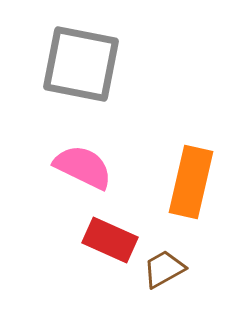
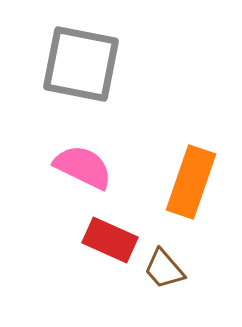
orange rectangle: rotated 6 degrees clockwise
brown trapezoid: rotated 102 degrees counterclockwise
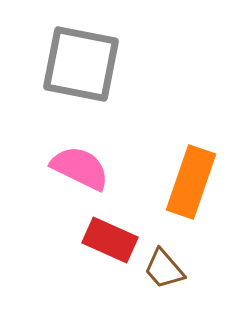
pink semicircle: moved 3 px left, 1 px down
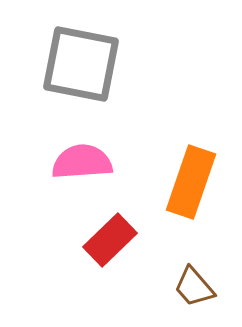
pink semicircle: moved 2 px right, 6 px up; rotated 30 degrees counterclockwise
red rectangle: rotated 68 degrees counterclockwise
brown trapezoid: moved 30 px right, 18 px down
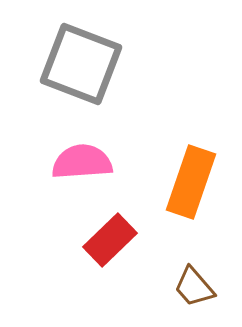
gray square: rotated 10 degrees clockwise
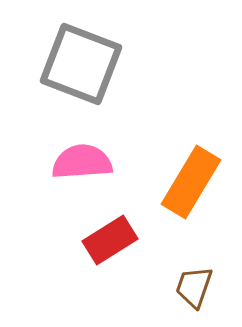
orange rectangle: rotated 12 degrees clockwise
red rectangle: rotated 12 degrees clockwise
brown trapezoid: rotated 60 degrees clockwise
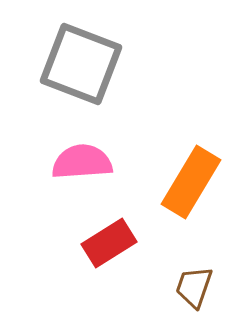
red rectangle: moved 1 px left, 3 px down
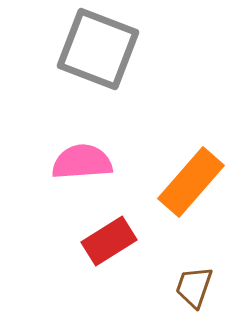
gray square: moved 17 px right, 15 px up
orange rectangle: rotated 10 degrees clockwise
red rectangle: moved 2 px up
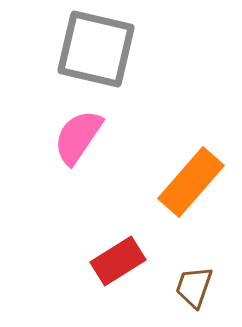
gray square: moved 2 px left; rotated 8 degrees counterclockwise
pink semicircle: moved 4 px left, 25 px up; rotated 52 degrees counterclockwise
red rectangle: moved 9 px right, 20 px down
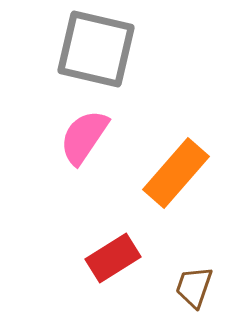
pink semicircle: moved 6 px right
orange rectangle: moved 15 px left, 9 px up
red rectangle: moved 5 px left, 3 px up
